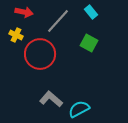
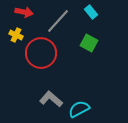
red circle: moved 1 px right, 1 px up
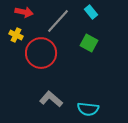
cyan semicircle: moved 9 px right; rotated 145 degrees counterclockwise
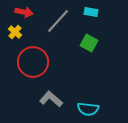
cyan rectangle: rotated 40 degrees counterclockwise
yellow cross: moved 1 px left, 3 px up; rotated 16 degrees clockwise
red circle: moved 8 px left, 9 px down
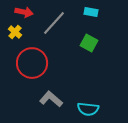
gray line: moved 4 px left, 2 px down
red circle: moved 1 px left, 1 px down
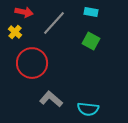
green square: moved 2 px right, 2 px up
